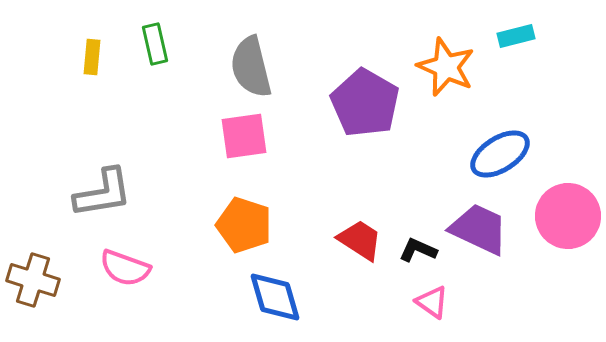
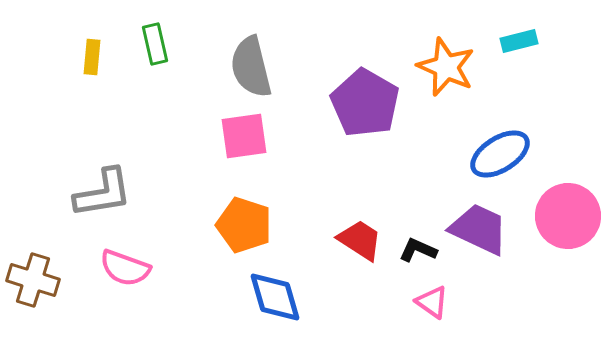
cyan rectangle: moved 3 px right, 5 px down
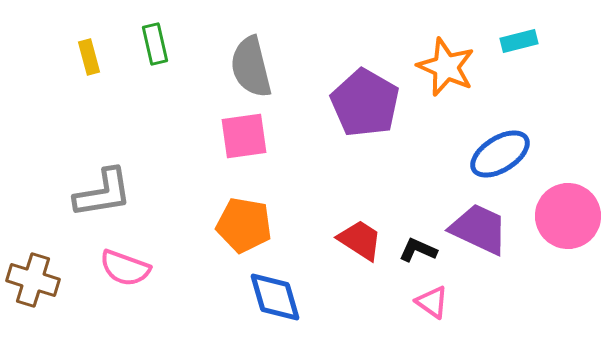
yellow rectangle: moved 3 px left; rotated 20 degrees counterclockwise
orange pentagon: rotated 8 degrees counterclockwise
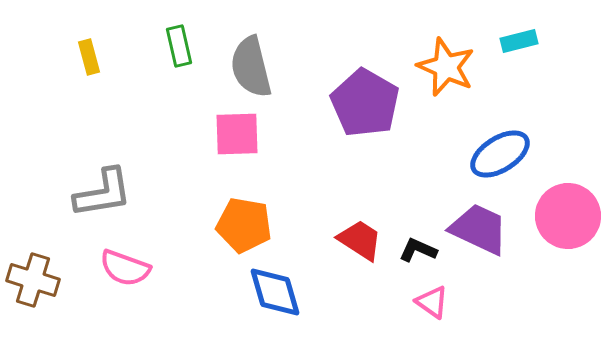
green rectangle: moved 24 px right, 2 px down
pink square: moved 7 px left, 2 px up; rotated 6 degrees clockwise
blue diamond: moved 5 px up
